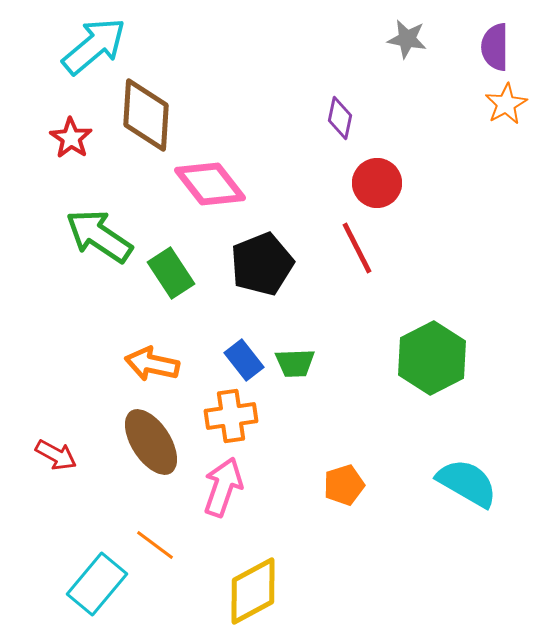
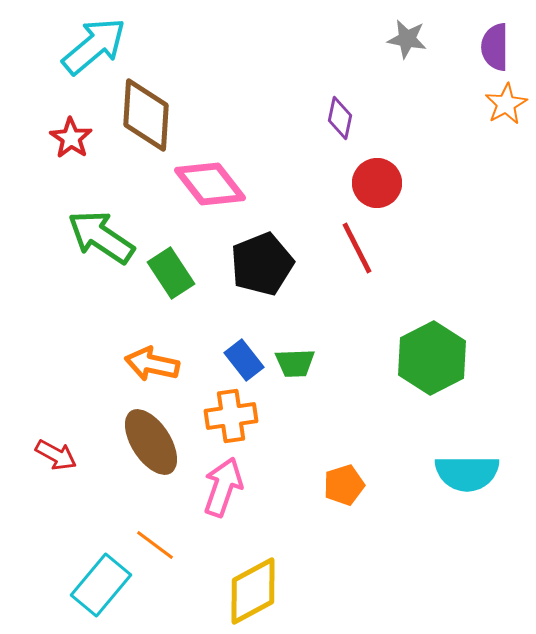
green arrow: moved 2 px right, 1 px down
cyan semicircle: moved 10 px up; rotated 150 degrees clockwise
cyan rectangle: moved 4 px right, 1 px down
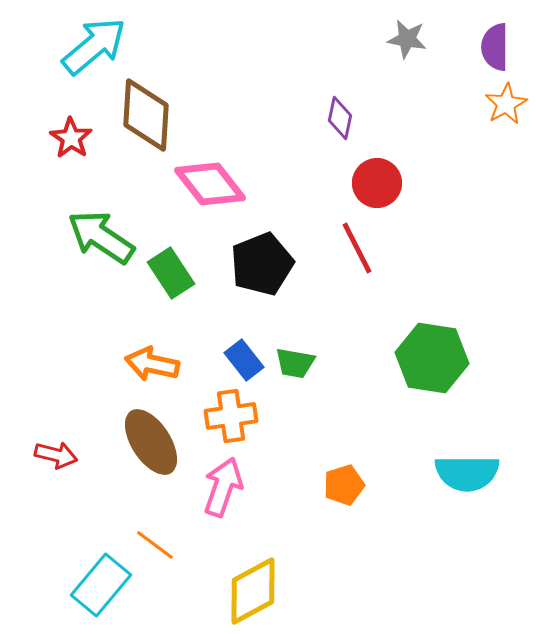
green hexagon: rotated 24 degrees counterclockwise
green trapezoid: rotated 12 degrees clockwise
red arrow: rotated 15 degrees counterclockwise
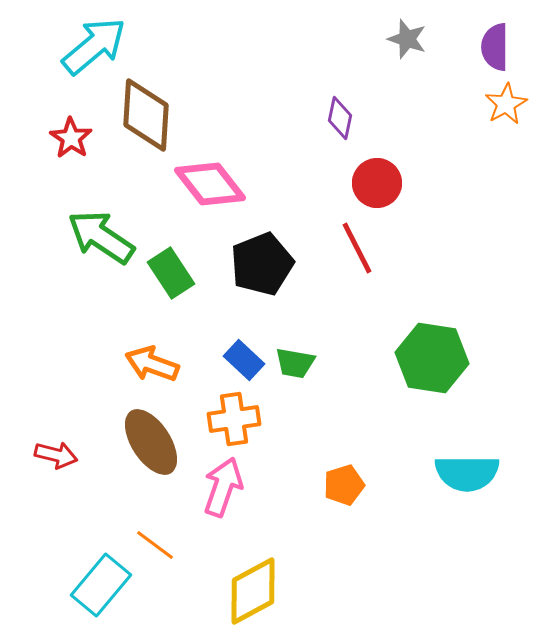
gray star: rotated 9 degrees clockwise
blue rectangle: rotated 9 degrees counterclockwise
orange arrow: rotated 8 degrees clockwise
orange cross: moved 3 px right, 3 px down
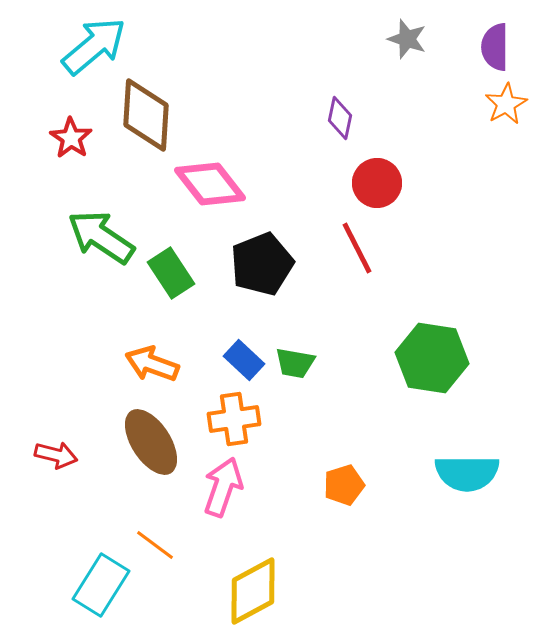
cyan rectangle: rotated 8 degrees counterclockwise
